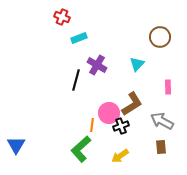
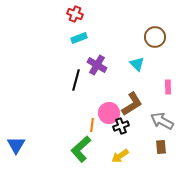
red cross: moved 13 px right, 3 px up
brown circle: moved 5 px left
cyan triangle: rotated 28 degrees counterclockwise
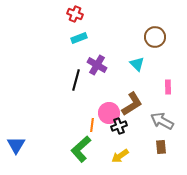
black cross: moved 2 px left
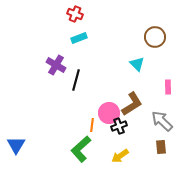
purple cross: moved 41 px left
gray arrow: rotated 15 degrees clockwise
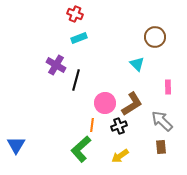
pink circle: moved 4 px left, 10 px up
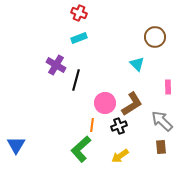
red cross: moved 4 px right, 1 px up
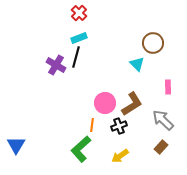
red cross: rotated 21 degrees clockwise
brown circle: moved 2 px left, 6 px down
black line: moved 23 px up
gray arrow: moved 1 px right, 1 px up
brown rectangle: rotated 48 degrees clockwise
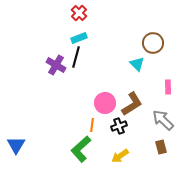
brown rectangle: rotated 56 degrees counterclockwise
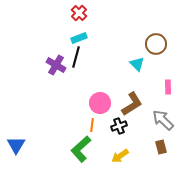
brown circle: moved 3 px right, 1 px down
pink circle: moved 5 px left
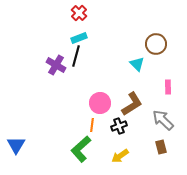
black line: moved 1 px up
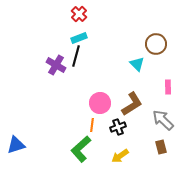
red cross: moved 1 px down
black cross: moved 1 px left, 1 px down
blue triangle: rotated 42 degrees clockwise
